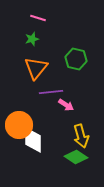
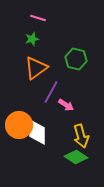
orange triangle: rotated 15 degrees clockwise
purple line: rotated 55 degrees counterclockwise
white diamond: moved 4 px right, 8 px up
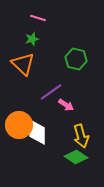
orange triangle: moved 13 px left, 4 px up; rotated 40 degrees counterclockwise
purple line: rotated 25 degrees clockwise
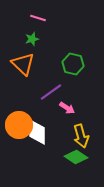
green hexagon: moved 3 px left, 5 px down
pink arrow: moved 1 px right, 3 px down
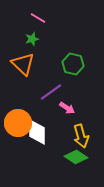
pink line: rotated 14 degrees clockwise
orange circle: moved 1 px left, 2 px up
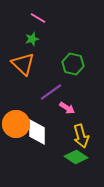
orange circle: moved 2 px left, 1 px down
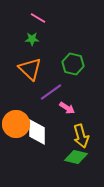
green star: rotated 16 degrees clockwise
orange triangle: moved 7 px right, 5 px down
green diamond: rotated 20 degrees counterclockwise
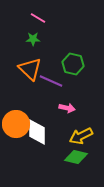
green star: moved 1 px right
purple line: moved 11 px up; rotated 60 degrees clockwise
pink arrow: rotated 21 degrees counterclockwise
yellow arrow: rotated 80 degrees clockwise
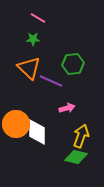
green hexagon: rotated 20 degrees counterclockwise
orange triangle: moved 1 px left, 1 px up
pink arrow: rotated 28 degrees counterclockwise
yellow arrow: rotated 135 degrees clockwise
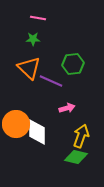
pink line: rotated 21 degrees counterclockwise
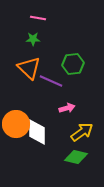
yellow arrow: moved 1 px right, 4 px up; rotated 35 degrees clockwise
